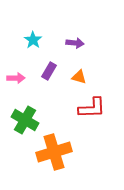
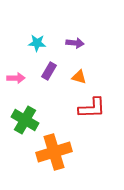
cyan star: moved 4 px right, 3 px down; rotated 30 degrees counterclockwise
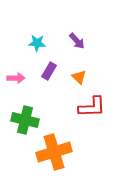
purple arrow: moved 2 px right, 2 px up; rotated 42 degrees clockwise
orange triangle: rotated 28 degrees clockwise
red L-shape: moved 1 px up
green cross: rotated 16 degrees counterclockwise
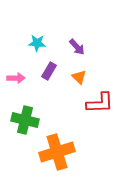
purple arrow: moved 6 px down
red L-shape: moved 8 px right, 4 px up
orange cross: moved 3 px right
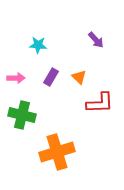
cyan star: moved 1 px right, 2 px down
purple arrow: moved 19 px right, 7 px up
purple rectangle: moved 2 px right, 6 px down
green cross: moved 3 px left, 5 px up
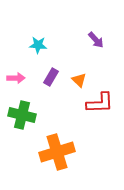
orange triangle: moved 3 px down
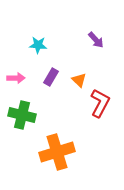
red L-shape: rotated 60 degrees counterclockwise
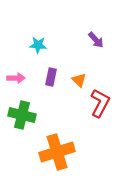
purple rectangle: rotated 18 degrees counterclockwise
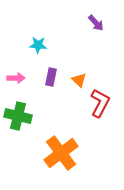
purple arrow: moved 17 px up
green cross: moved 4 px left, 1 px down
orange cross: moved 4 px right, 1 px down; rotated 20 degrees counterclockwise
